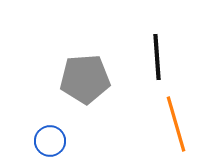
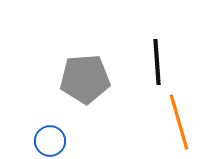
black line: moved 5 px down
orange line: moved 3 px right, 2 px up
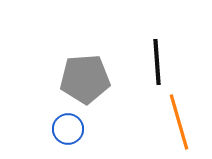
blue circle: moved 18 px right, 12 px up
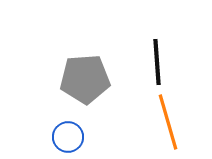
orange line: moved 11 px left
blue circle: moved 8 px down
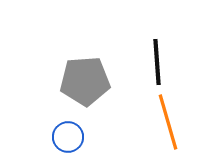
gray pentagon: moved 2 px down
